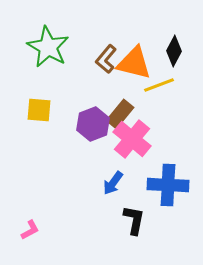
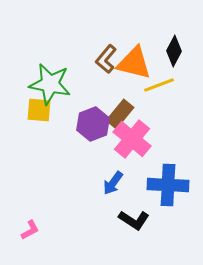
green star: moved 2 px right, 37 px down; rotated 18 degrees counterclockwise
black L-shape: rotated 112 degrees clockwise
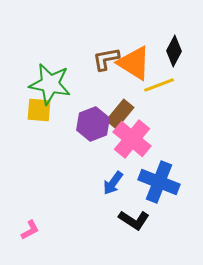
brown L-shape: rotated 40 degrees clockwise
orange triangle: rotated 18 degrees clockwise
blue cross: moved 9 px left, 3 px up; rotated 18 degrees clockwise
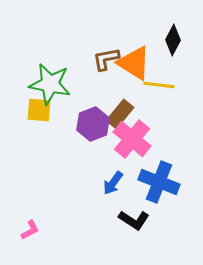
black diamond: moved 1 px left, 11 px up
yellow line: rotated 28 degrees clockwise
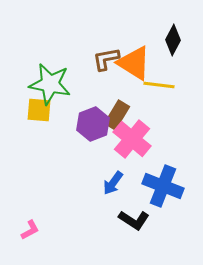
brown rectangle: moved 3 px left, 1 px down; rotated 8 degrees counterclockwise
blue cross: moved 4 px right, 4 px down
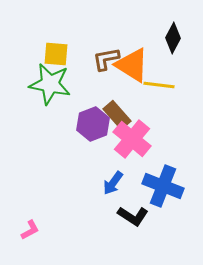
black diamond: moved 2 px up
orange triangle: moved 2 px left, 2 px down
yellow square: moved 17 px right, 56 px up
brown rectangle: rotated 72 degrees counterclockwise
black L-shape: moved 1 px left, 4 px up
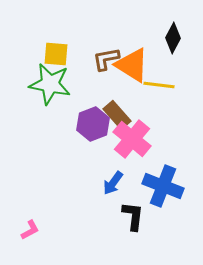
black L-shape: rotated 116 degrees counterclockwise
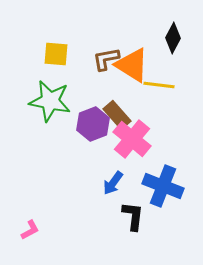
green star: moved 17 px down
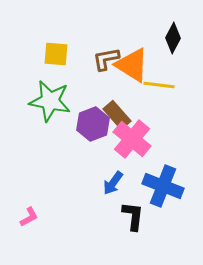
pink L-shape: moved 1 px left, 13 px up
